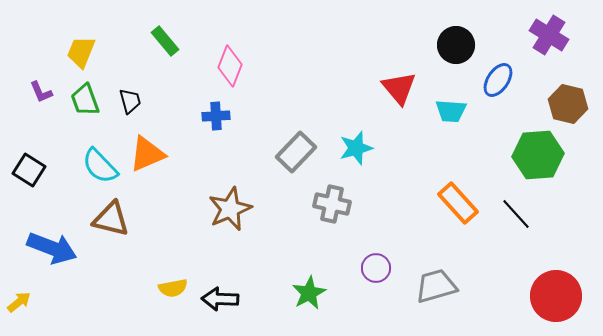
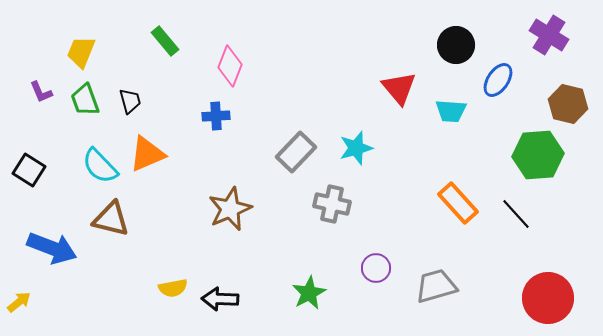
red circle: moved 8 px left, 2 px down
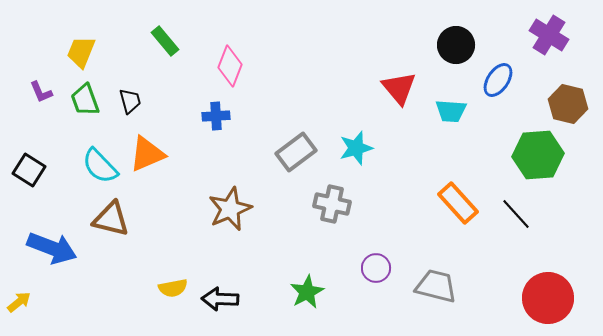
gray rectangle: rotated 9 degrees clockwise
gray trapezoid: rotated 30 degrees clockwise
green star: moved 2 px left, 1 px up
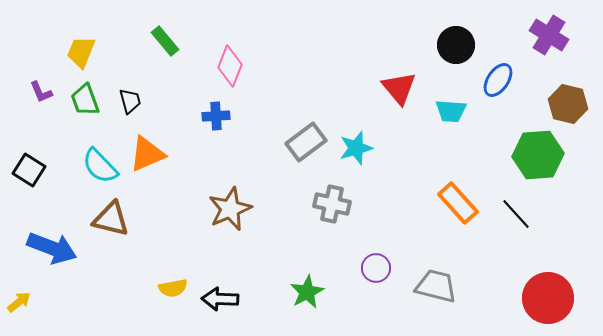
gray rectangle: moved 10 px right, 10 px up
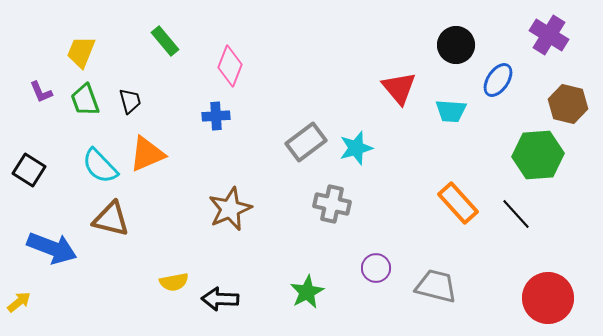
yellow semicircle: moved 1 px right, 6 px up
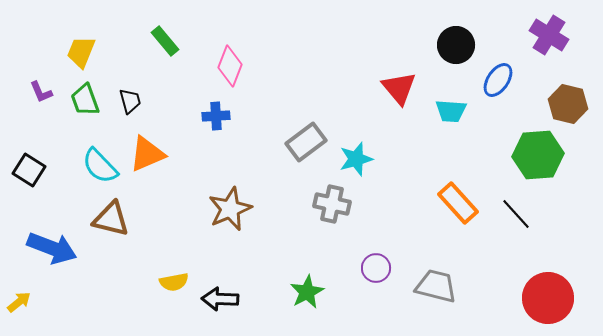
cyan star: moved 11 px down
